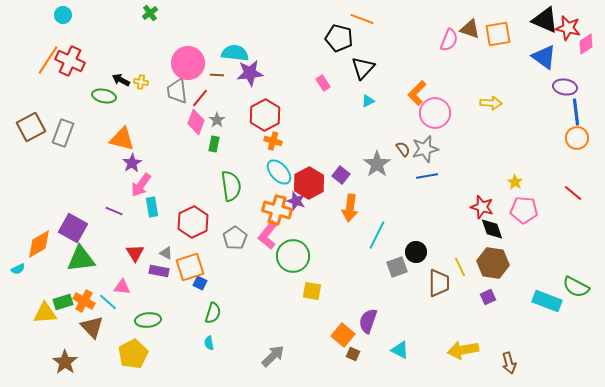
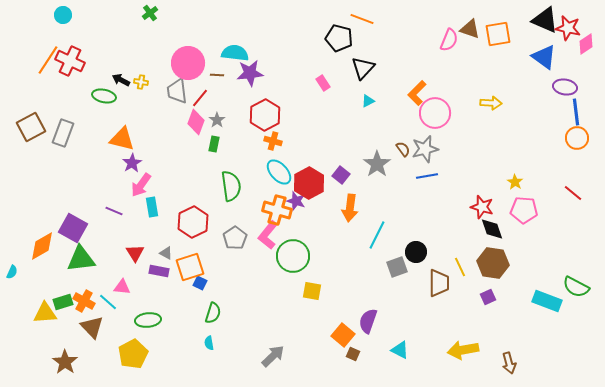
orange diamond at (39, 244): moved 3 px right, 2 px down
cyan semicircle at (18, 269): moved 6 px left, 3 px down; rotated 40 degrees counterclockwise
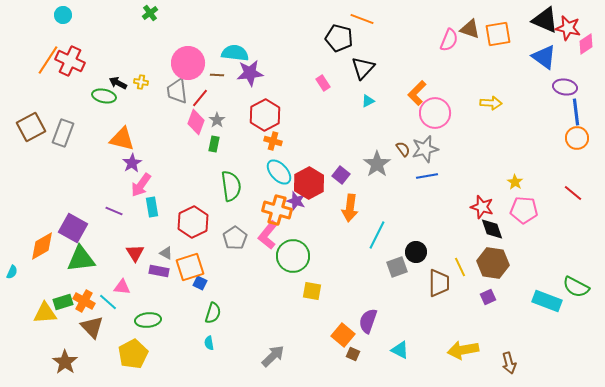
black arrow at (121, 80): moved 3 px left, 3 px down
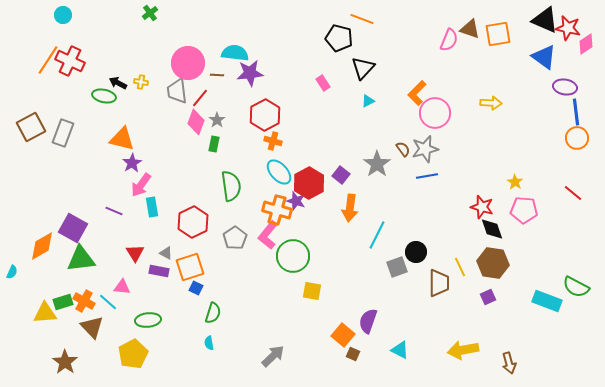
blue square at (200, 283): moved 4 px left, 5 px down
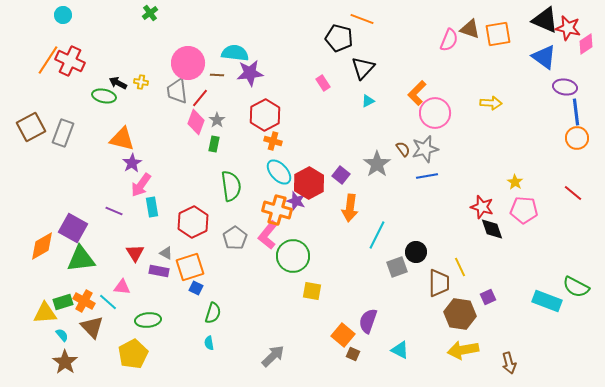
brown hexagon at (493, 263): moved 33 px left, 51 px down
cyan semicircle at (12, 272): moved 50 px right, 63 px down; rotated 64 degrees counterclockwise
